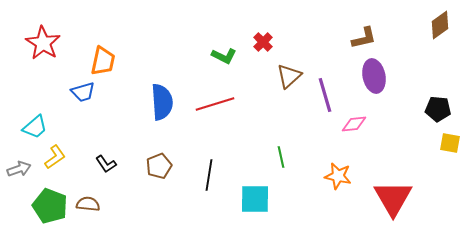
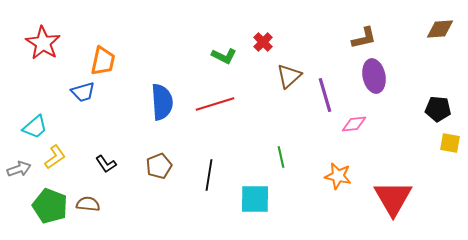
brown diamond: moved 4 px down; rotated 32 degrees clockwise
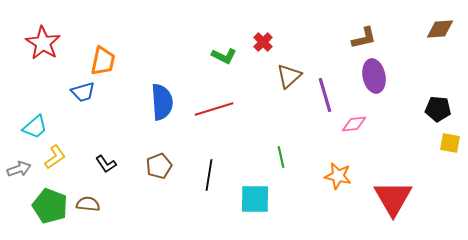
red line: moved 1 px left, 5 px down
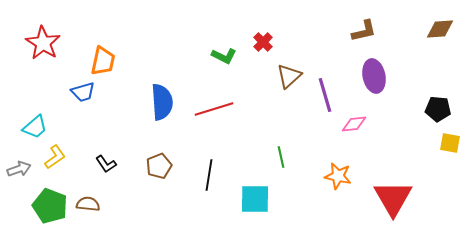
brown L-shape: moved 7 px up
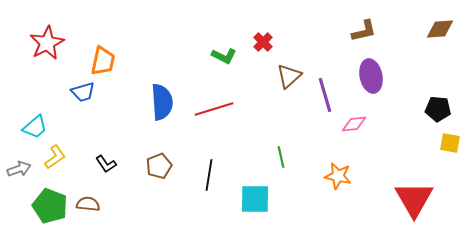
red star: moved 4 px right; rotated 12 degrees clockwise
purple ellipse: moved 3 px left
red triangle: moved 21 px right, 1 px down
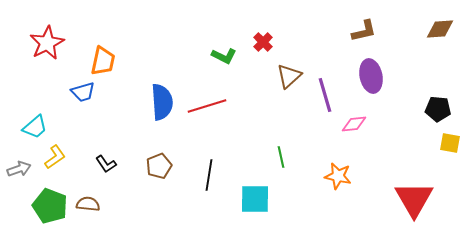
red line: moved 7 px left, 3 px up
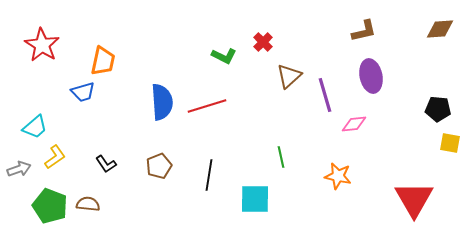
red star: moved 5 px left, 2 px down; rotated 12 degrees counterclockwise
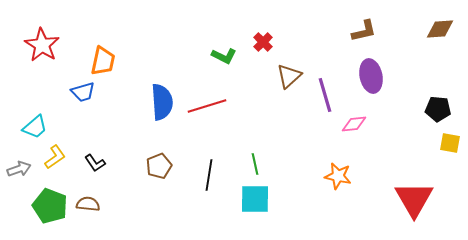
green line: moved 26 px left, 7 px down
black L-shape: moved 11 px left, 1 px up
